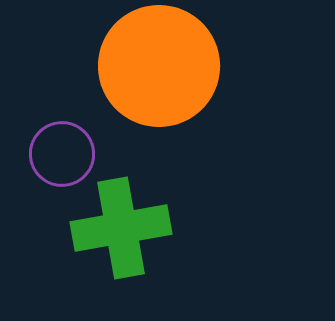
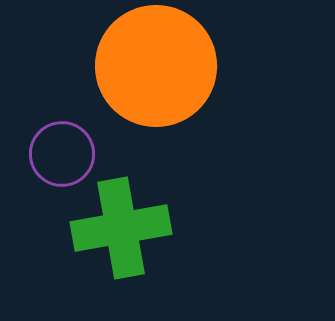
orange circle: moved 3 px left
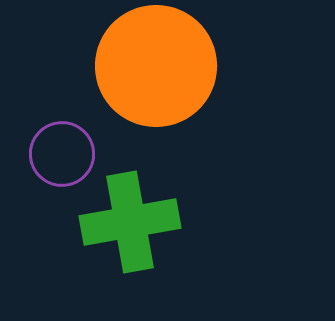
green cross: moved 9 px right, 6 px up
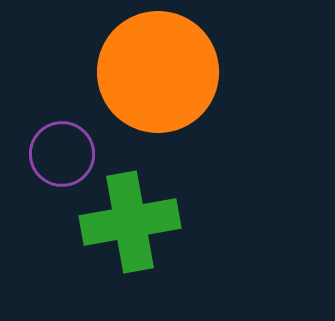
orange circle: moved 2 px right, 6 px down
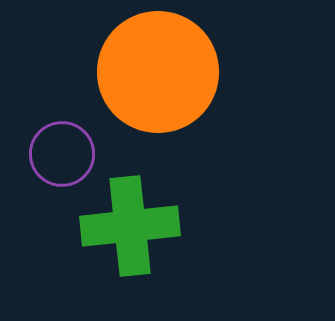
green cross: moved 4 px down; rotated 4 degrees clockwise
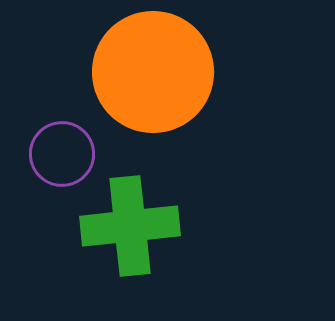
orange circle: moved 5 px left
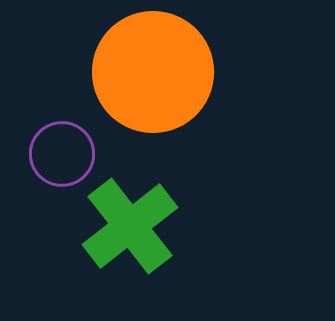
green cross: rotated 32 degrees counterclockwise
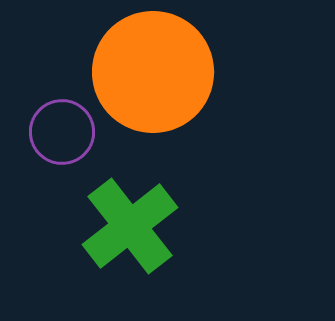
purple circle: moved 22 px up
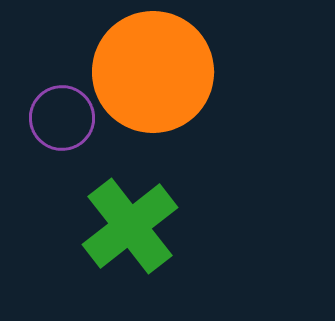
purple circle: moved 14 px up
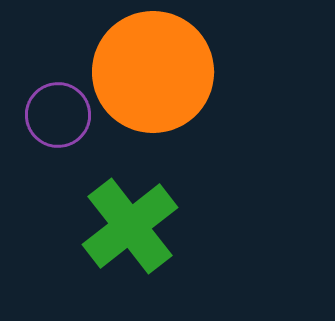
purple circle: moved 4 px left, 3 px up
